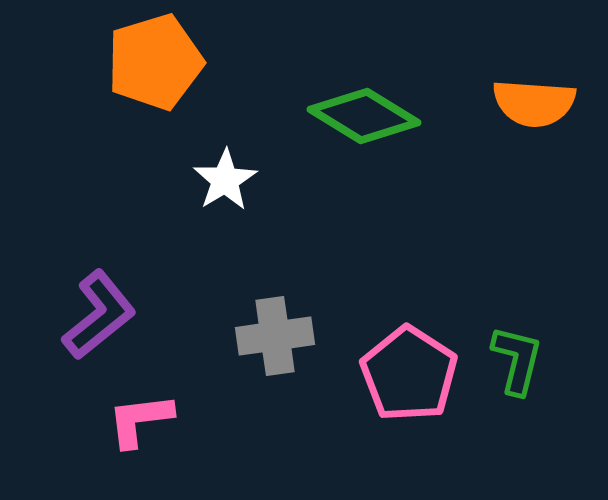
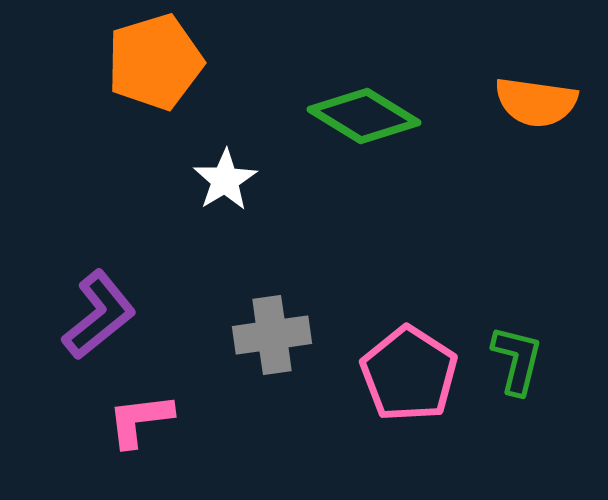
orange semicircle: moved 2 px right, 1 px up; rotated 4 degrees clockwise
gray cross: moved 3 px left, 1 px up
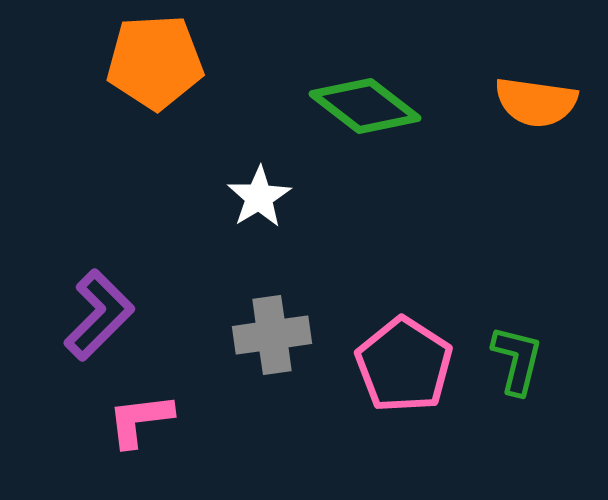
orange pentagon: rotated 14 degrees clockwise
green diamond: moved 1 px right, 10 px up; rotated 6 degrees clockwise
white star: moved 34 px right, 17 px down
purple L-shape: rotated 6 degrees counterclockwise
pink pentagon: moved 5 px left, 9 px up
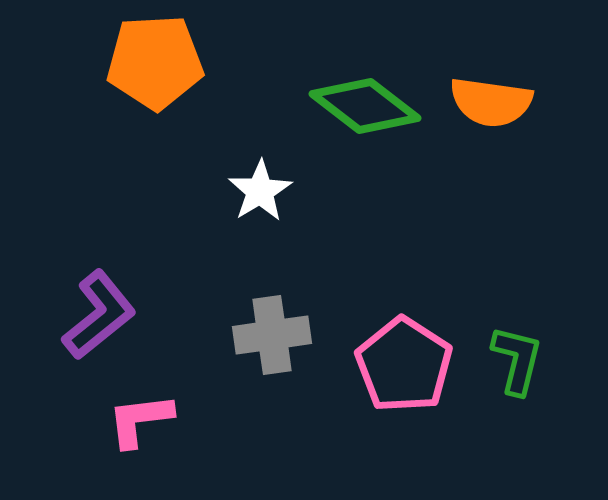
orange semicircle: moved 45 px left
white star: moved 1 px right, 6 px up
purple L-shape: rotated 6 degrees clockwise
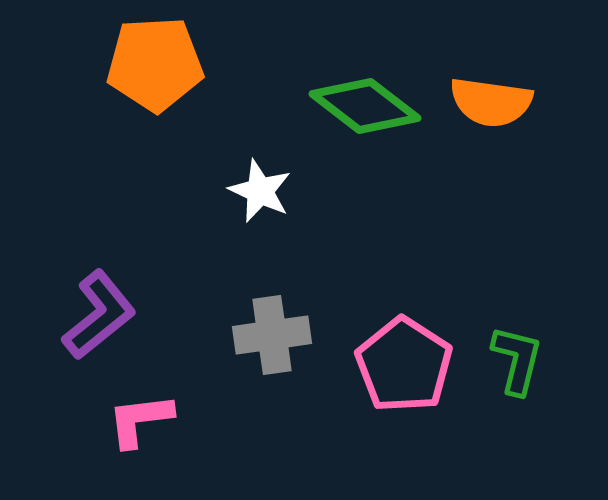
orange pentagon: moved 2 px down
white star: rotated 16 degrees counterclockwise
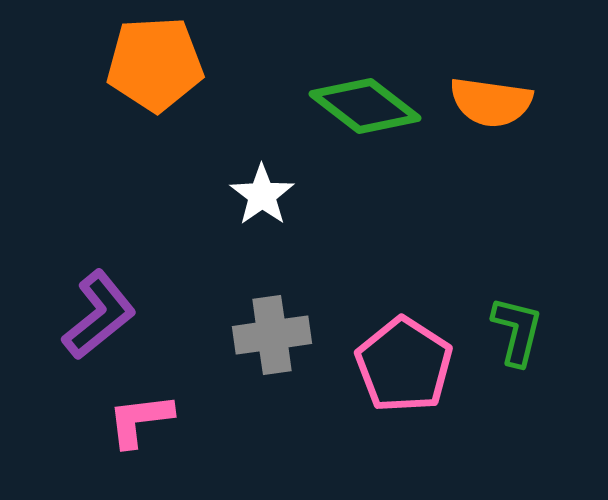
white star: moved 2 px right, 4 px down; rotated 12 degrees clockwise
green L-shape: moved 29 px up
